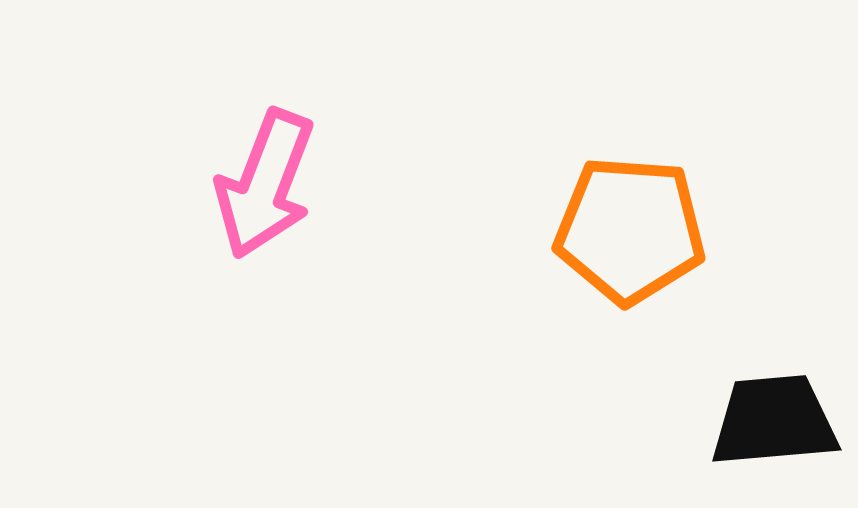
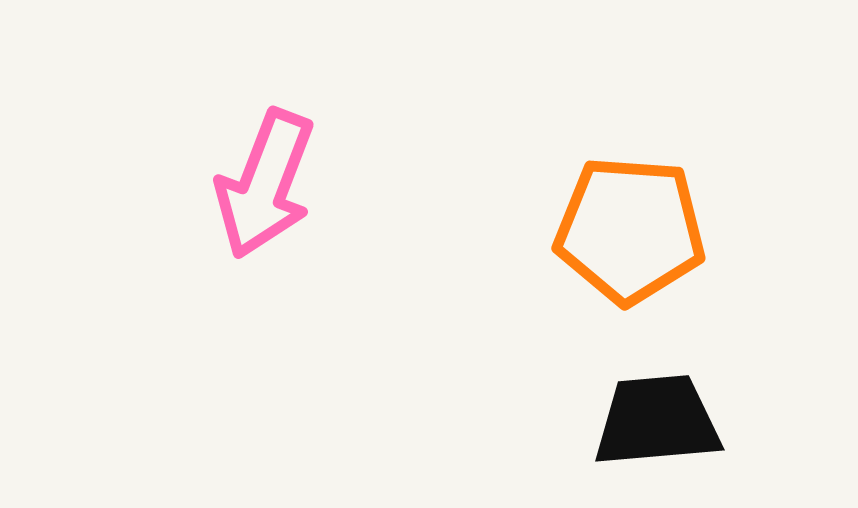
black trapezoid: moved 117 px left
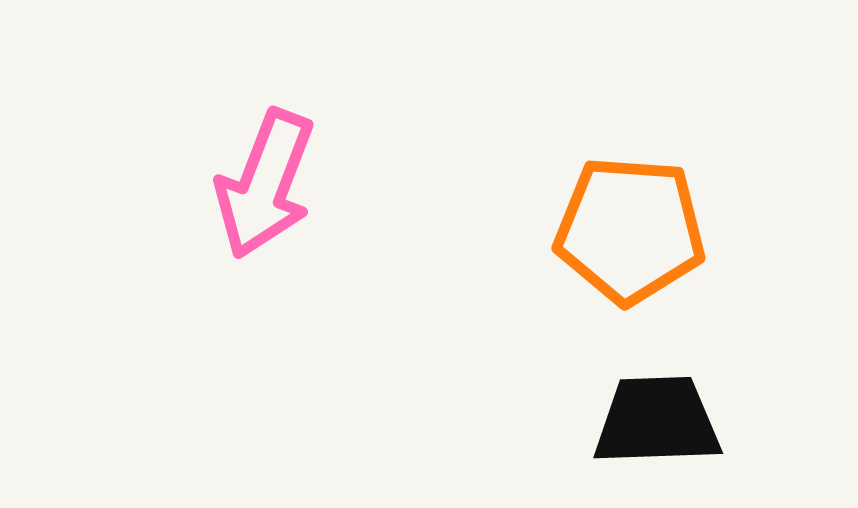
black trapezoid: rotated 3 degrees clockwise
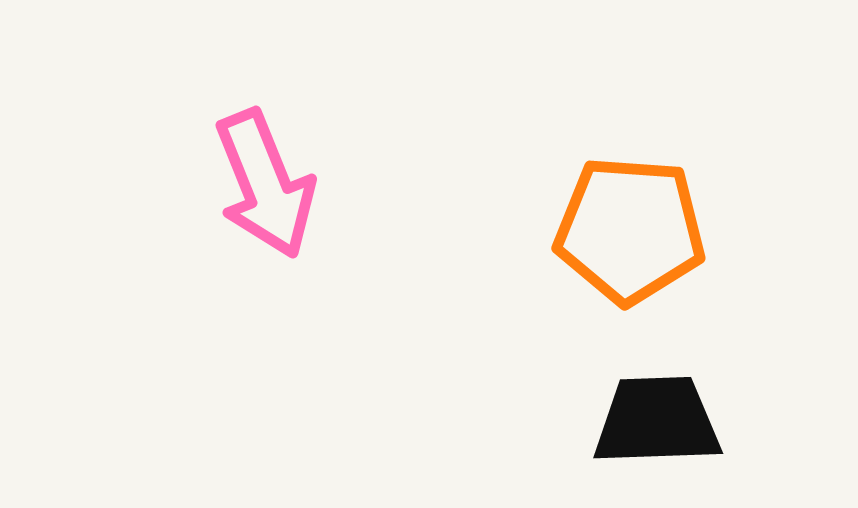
pink arrow: rotated 43 degrees counterclockwise
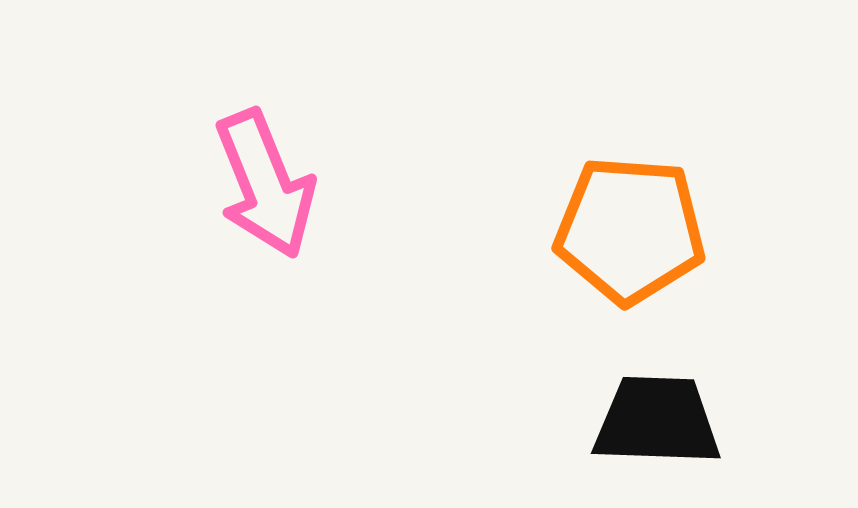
black trapezoid: rotated 4 degrees clockwise
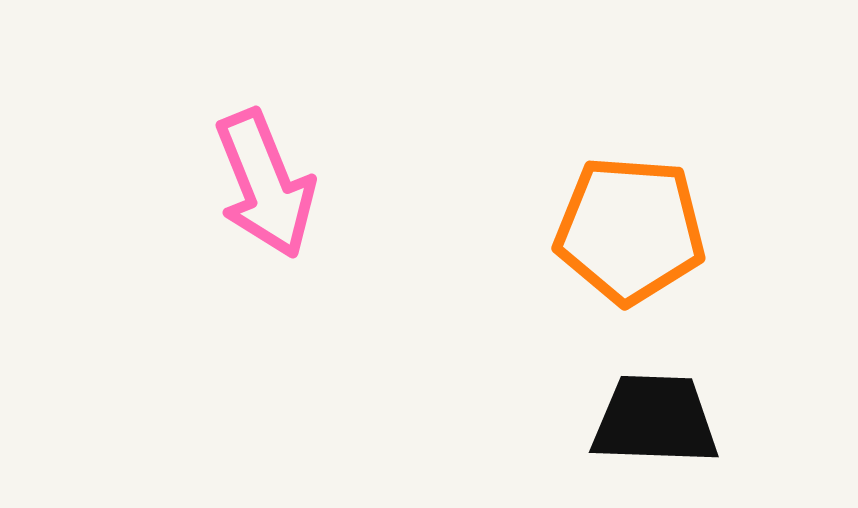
black trapezoid: moved 2 px left, 1 px up
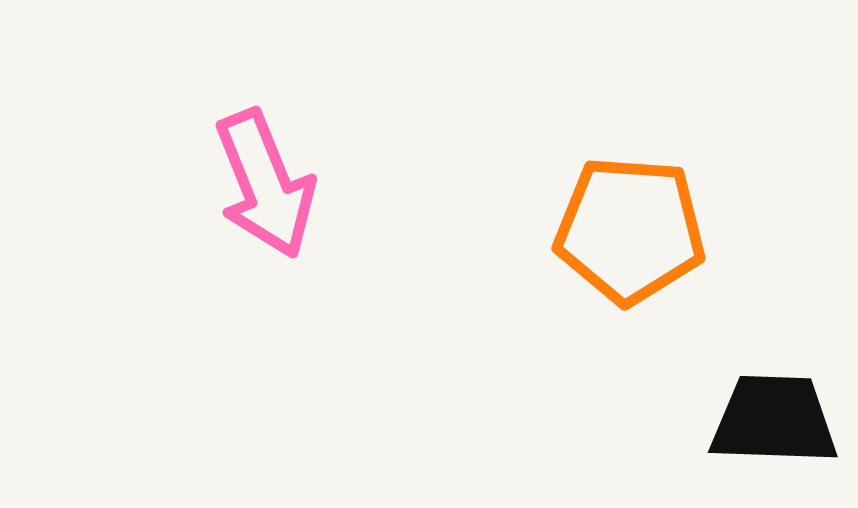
black trapezoid: moved 119 px right
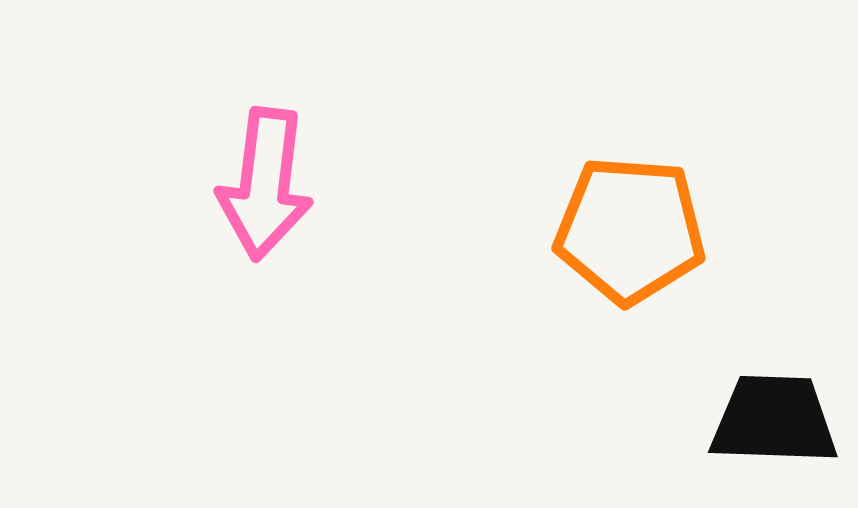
pink arrow: rotated 29 degrees clockwise
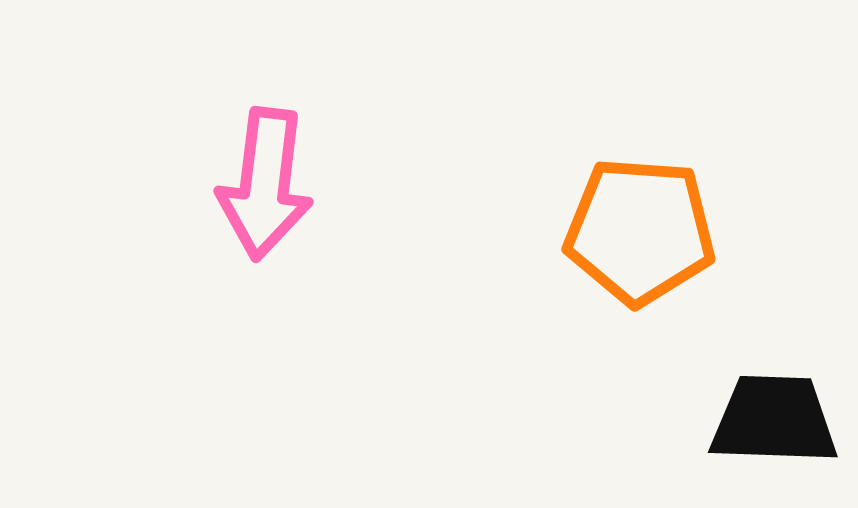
orange pentagon: moved 10 px right, 1 px down
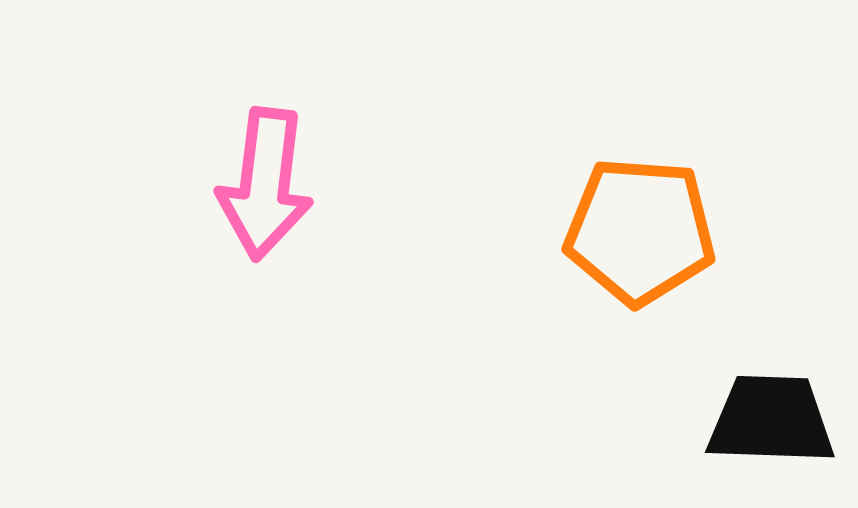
black trapezoid: moved 3 px left
